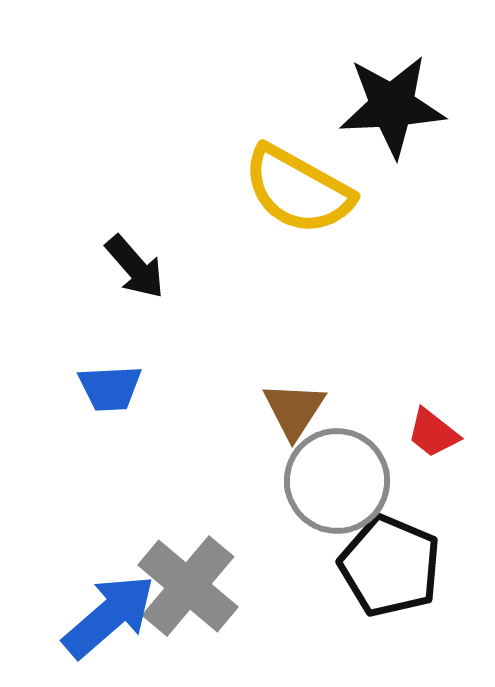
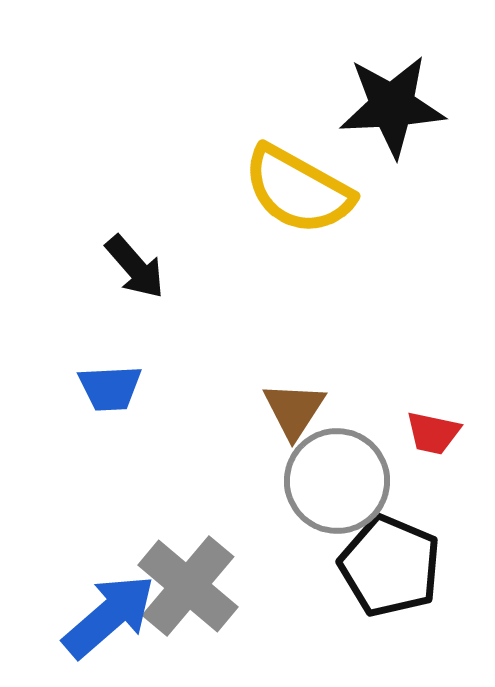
red trapezoid: rotated 26 degrees counterclockwise
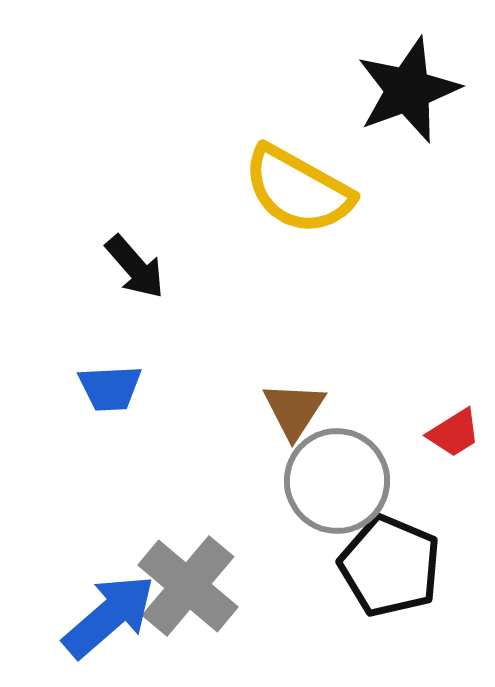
black star: moved 16 px right, 16 px up; rotated 17 degrees counterclockwise
red trapezoid: moved 21 px right; rotated 44 degrees counterclockwise
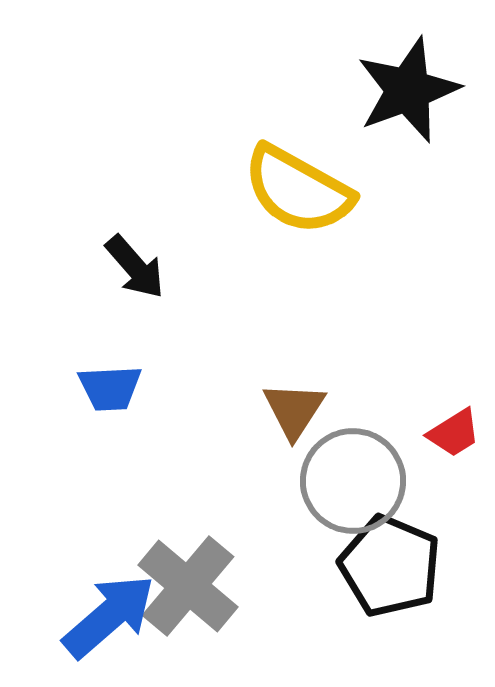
gray circle: moved 16 px right
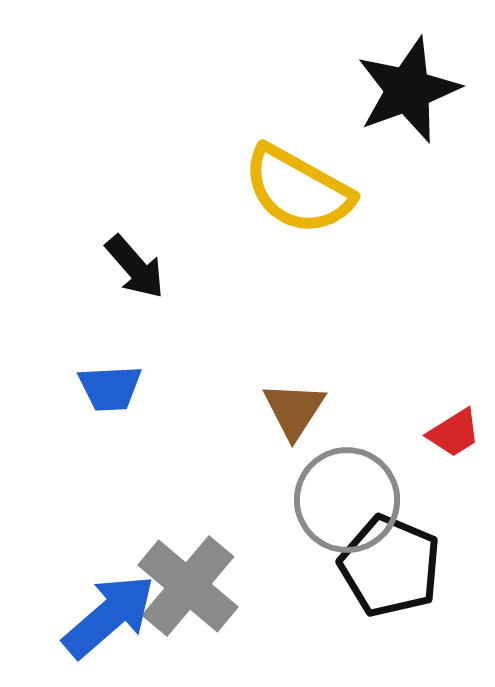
gray circle: moved 6 px left, 19 px down
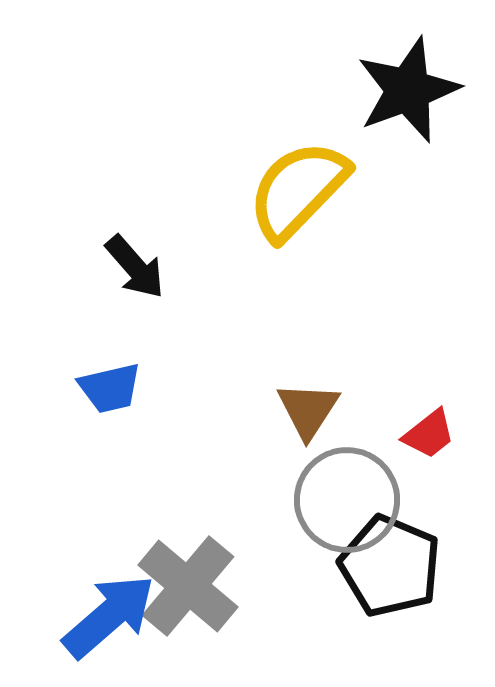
yellow semicircle: rotated 105 degrees clockwise
blue trapezoid: rotated 10 degrees counterclockwise
brown triangle: moved 14 px right
red trapezoid: moved 25 px left, 1 px down; rotated 6 degrees counterclockwise
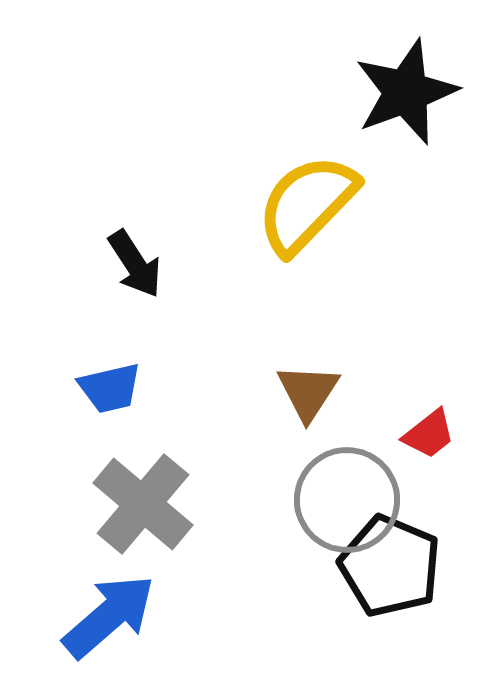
black star: moved 2 px left, 2 px down
yellow semicircle: moved 9 px right, 14 px down
black arrow: moved 3 px up; rotated 8 degrees clockwise
brown triangle: moved 18 px up
gray cross: moved 45 px left, 82 px up
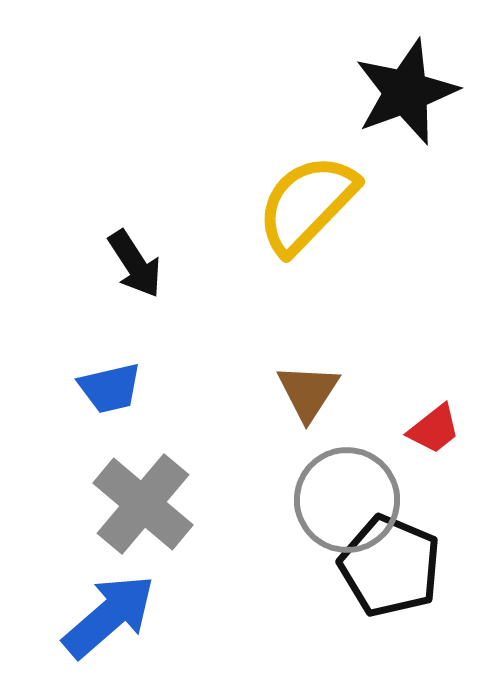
red trapezoid: moved 5 px right, 5 px up
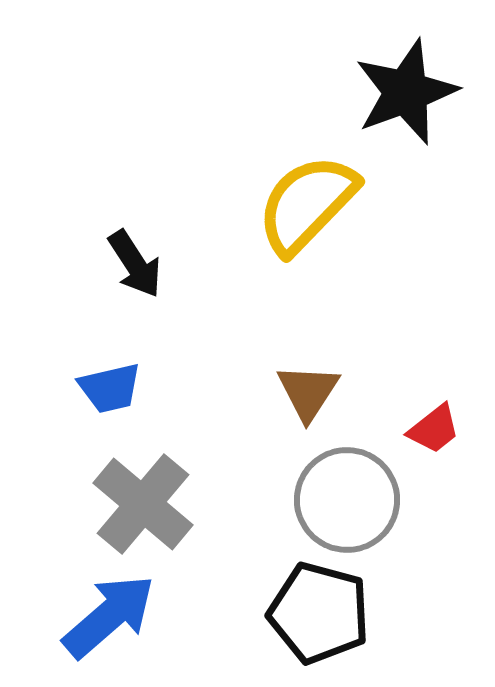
black pentagon: moved 71 px left, 47 px down; rotated 8 degrees counterclockwise
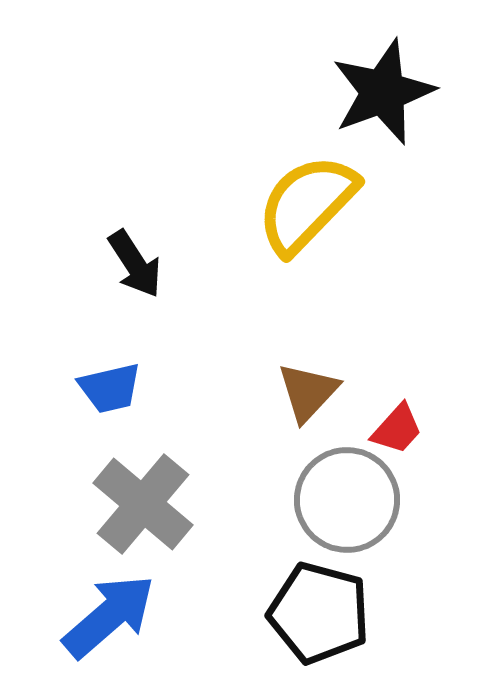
black star: moved 23 px left
brown triangle: rotated 10 degrees clockwise
red trapezoid: moved 37 px left; rotated 10 degrees counterclockwise
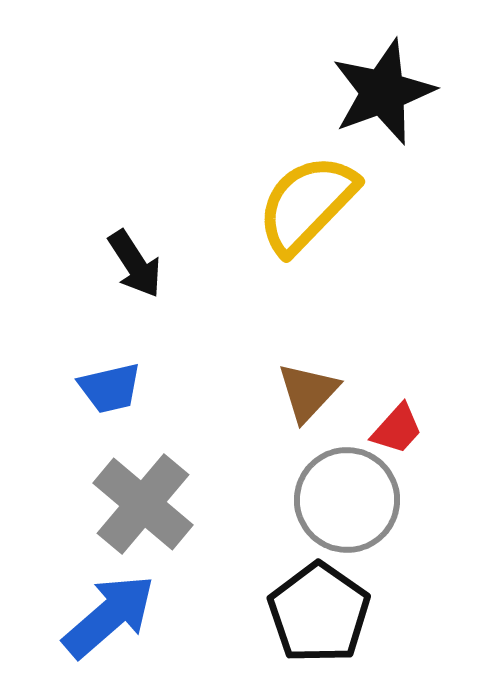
black pentagon: rotated 20 degrees clockwise
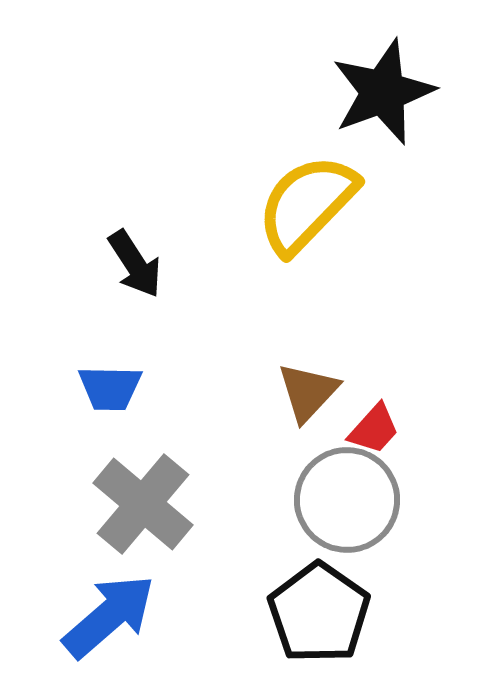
blue trapezoid: rotated 14 degrees clockwise
red trapezoid: moved 23 px left
